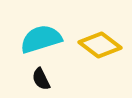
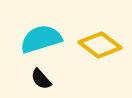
black semicircle: rotated 15 degrees counterclockwise
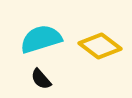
yellow diamond: moved 1 px down
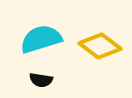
black semicircle: moved 1 px down; rotated 40 degrees counterclockwise
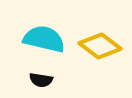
cyan semicircle: moved 3 px right; rotated 30 degrees clockwise
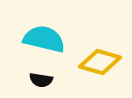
yellow diamond: moved 16 px down; rotated 21 degrees counterclockwise
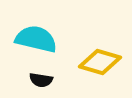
cyan semicircle: moved 8 px left
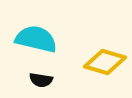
yellow diamond: moved 5 px right
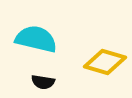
black semicircle: moved 2 px right, 2 px down
